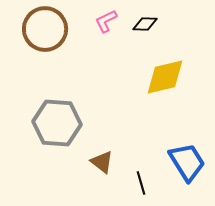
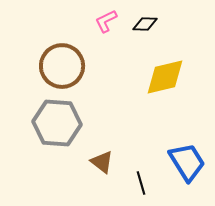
brown circle: moved 17 px right, 37 px down
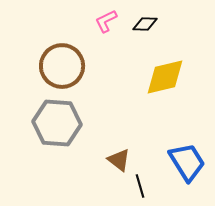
brown triangle: moved 17 px right, 2 px up
black line: moved 1 px left, 3 px down
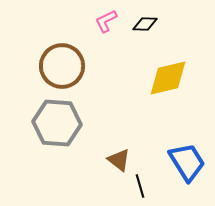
yellow diamond: moved 3 px right, 1 px down
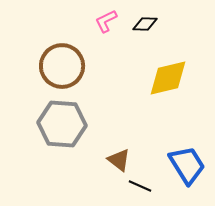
gray hexagon: moved 5 px right, 1 px down
blue trapezoid: moved 3 px down
black line: rotated 50 degrees counterclockwise
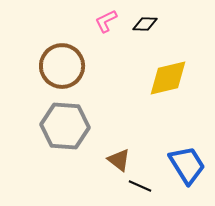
gray hexagon: moved 3 px right, 2 px down
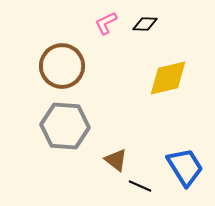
pink L-shape: moved 2 px down
brown triangle: moved 3 px left
blue trapezoid: moved 2 px left, 2 px down
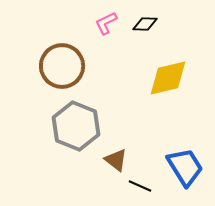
gray hexagon: moved 11 px right; rotated 18 degrees clockwise
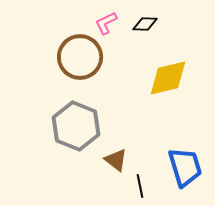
brown circle: moved 18 px right, 9 px up
blue trapezoid: rotated 15 degrees clockwise
black line: rotated 55 degrees clockwise
